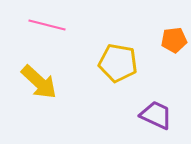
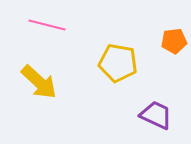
orange pentagon: moved 1 px down
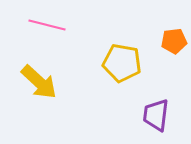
yellow pentagon: moved 4 px right
purple trapezoid: rotated 108 degrees counterclockwise
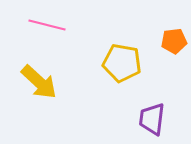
purple trapezoid: moved 4 px left, 4 px down
